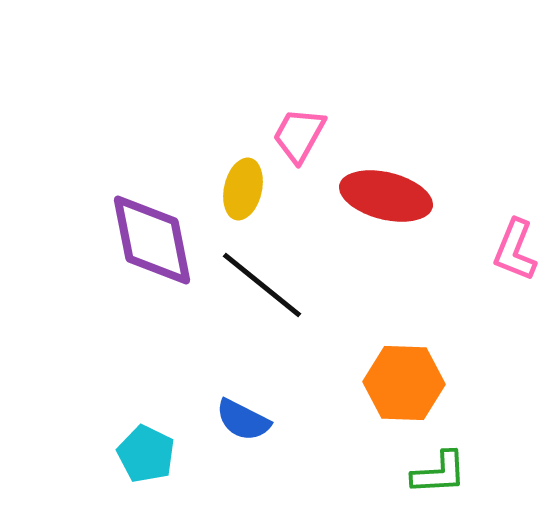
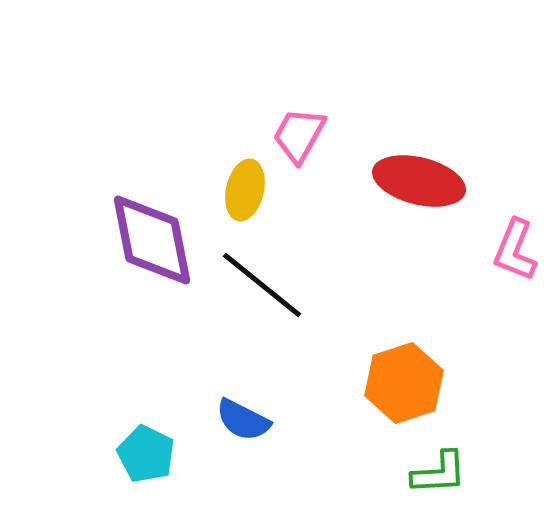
yellow ellipse: moved 2 px right, 1 px down
red ellipse: moved 33 px right, 15 px up
orange hexagon: rotated 20 degrees counterclockwise
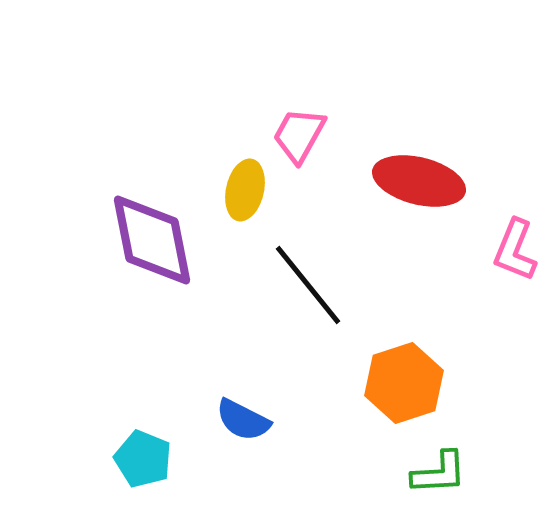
black line: moved 46 px right; rotated 12 degrees clockwise
cyan pentagon: moved 3 px left, 5 px down; rotated 4 degrees counterclockwise
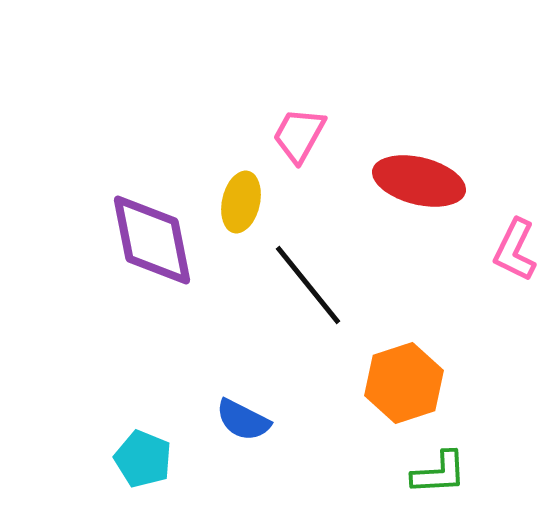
yellow ellipse: moved 4 px left, 12 px down
pink L-shape: rotated 4 degrees clockwise
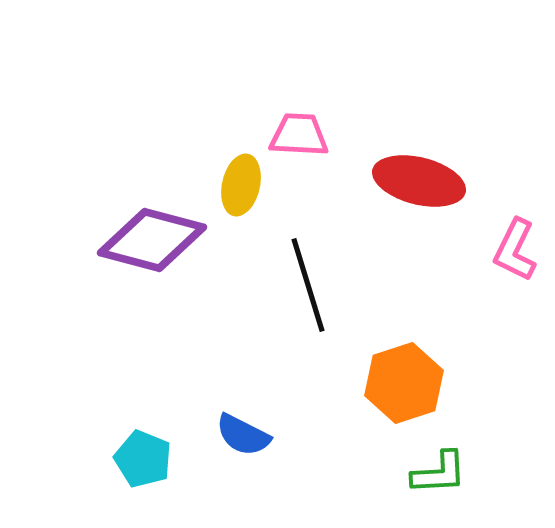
pink trapezoid: rotated 64 degrees clockwise
yellow ellipse: moved 17 px up
purple diamond: rotated 64 degrees counterclockwise
black line: rotated 22 degrees clockwise
blue semicircle: moved 15 px down
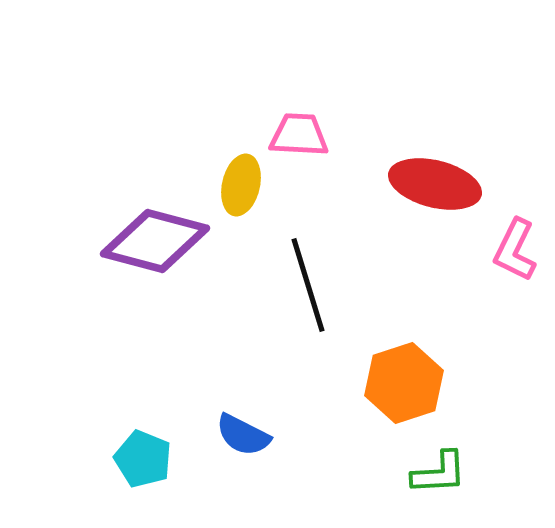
red ellipse: moved 16 px right, 3 px down
purple diamond: moved 3 px right, 1 px down
